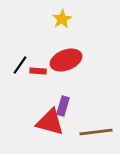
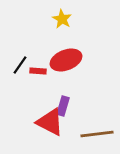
yellow star: rotated 12 degrees counterclockwise
red triangle: rotated 12 degrees clockwise
brown line: moved 1 px right, 2 px down
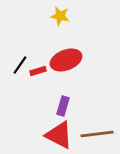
yellow star: moved 2 px left, 3 px up; rotated 18 degrees counterclockwise
red rectangle: rotated 21 degrees counterclockwise
red triangle: moved 9 px right, 13 px down
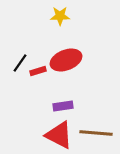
yellow star: rotated 12 degrees counterclockwise
black line: moved 2 px up
purple rectangle: rotated 66 degrees clockwise
brown line: moved 1 px left, 1 px up; rotated 12 degrees clockwise
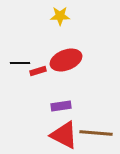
black line: rotated 54 degrees clockwise
purple rectangle: moved 2 px left
red triangle: moved 5 px right
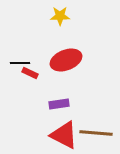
red rectangle: moved 8 px left, 2 px down; rotated 42 degrees clockwise
purple rectangle: moved 2 px left, 2 px up
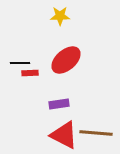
red ellipse: rotated 20 degrees counterclockwise
red rectangle: rotated 28 degrees counterclockwise
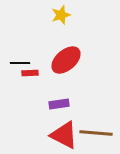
yellow star: moved 1 px right, 1 px up; rotated 18 degrees counterclockwise
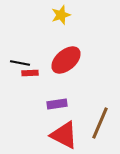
black line: rotated 12 degrees clockwise
purple rectangle: moved 2 px left
brown line: moved 4 px right, 10 px up; rotated 72 degrees counterclockwise
